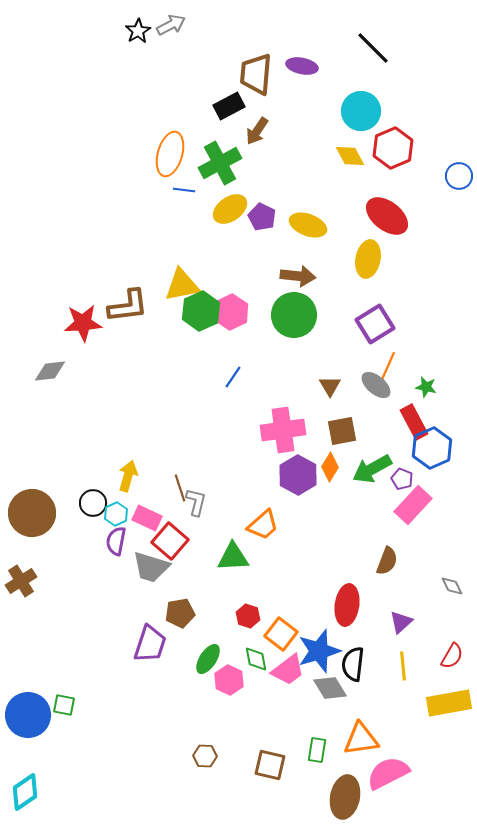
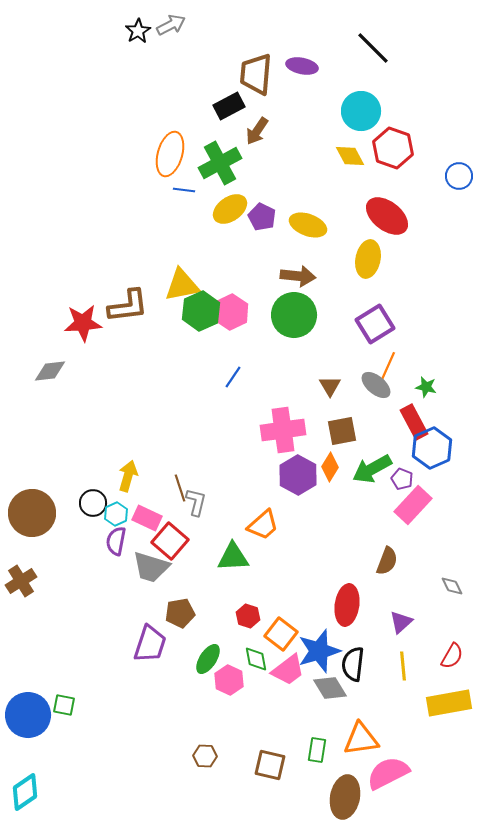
red hexagon at (393, 148): rotated 18 degrees counterclockwise
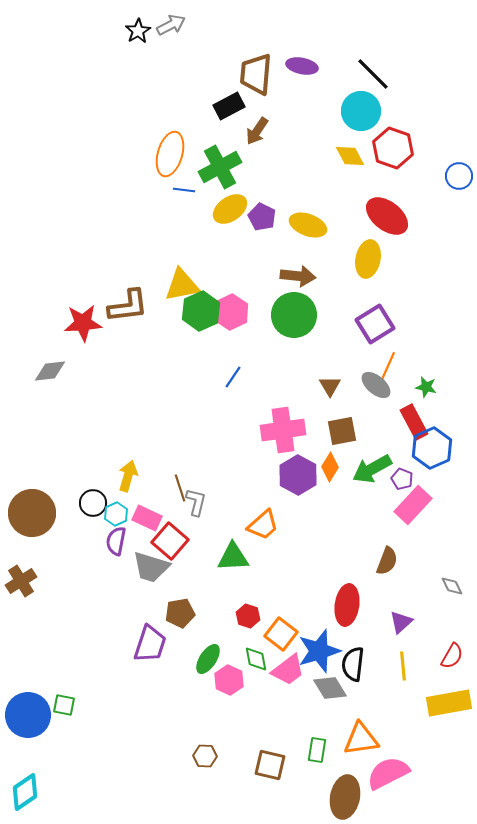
black line at (373, 48): moved 26 px down
green cross at (220, 163): moved 4 px down
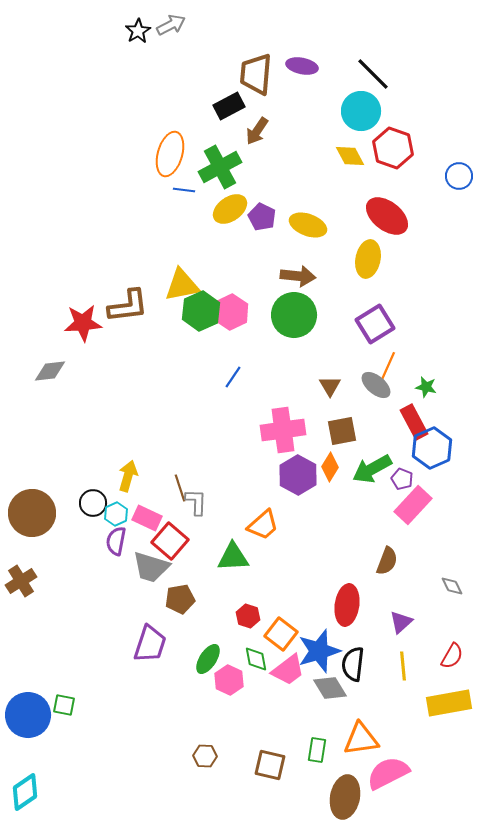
gray L-shape at (196, 502): rotated 12 degrees counterclockwise
brown pentagon at (180, 613): moved 14 px up
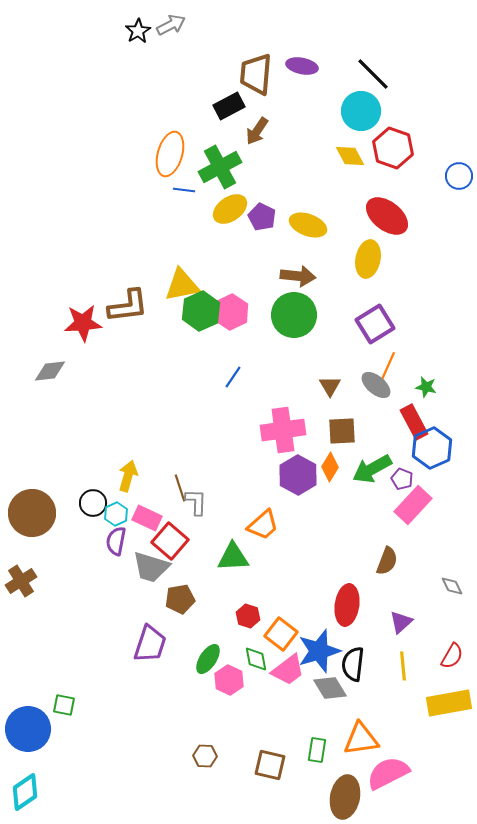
brown square at (342, 431): rotated 8 degrees clockwise
blue circle at (28, 715): moved 14 px down
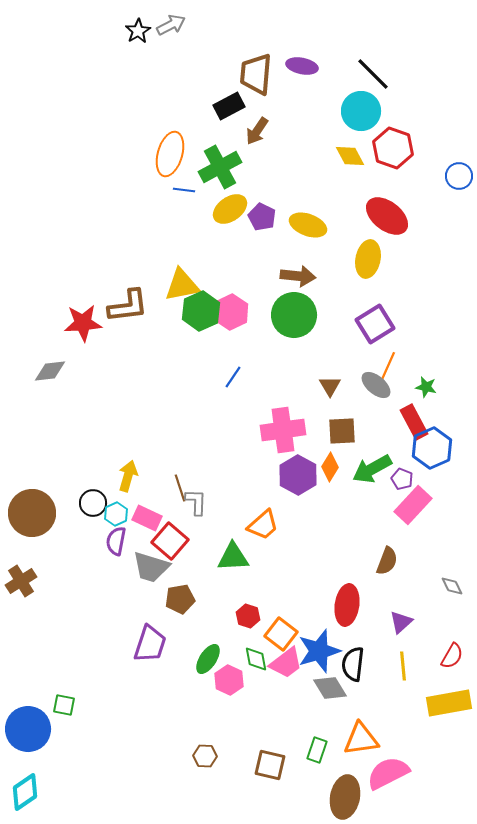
pink trapezoid at (288, 670): moved 2 px left, 7 px up
green rectangle at (317, 750): rotated 10 degrees clockwise
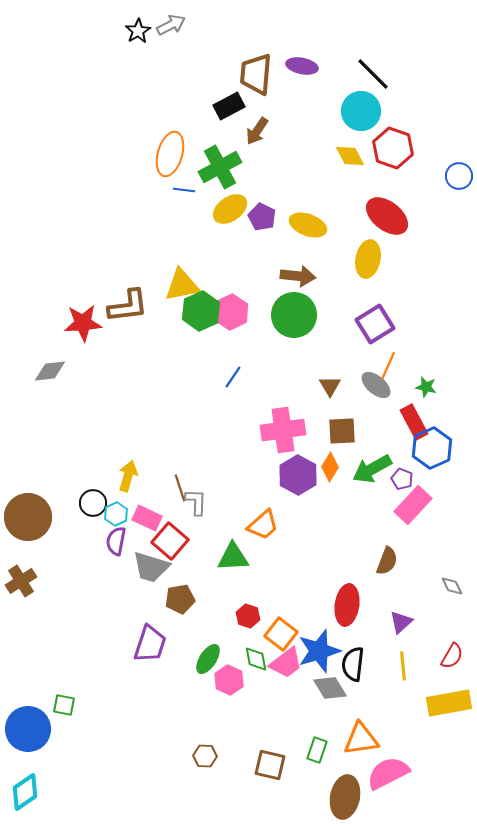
brown circle at (32, 513): moved 4 px left, 4 px down
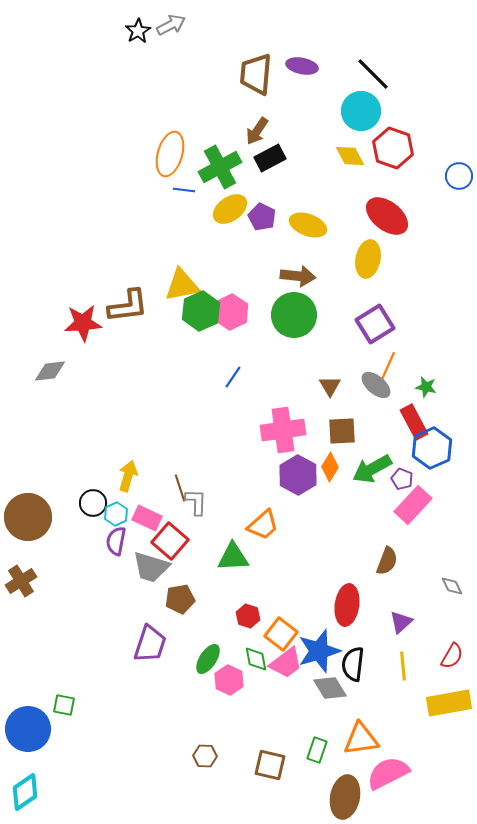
black rectangle at (229, 106): moved 41 px right, 52 px down
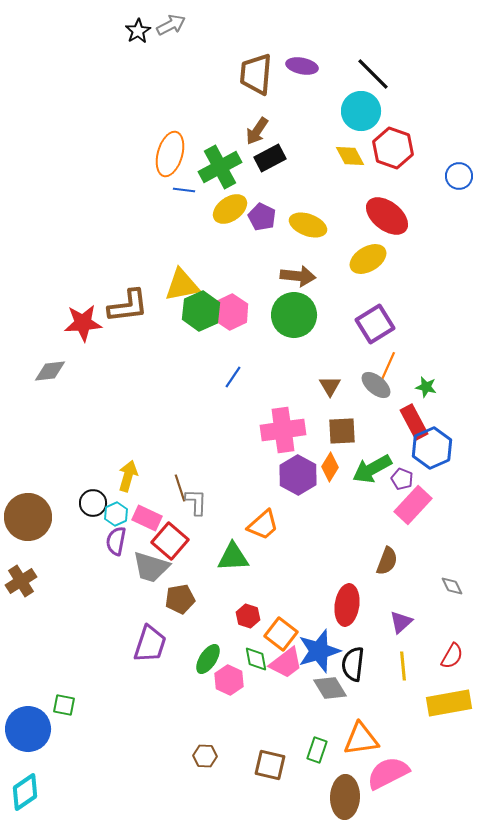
yellow ellipse at (368, 259): rotated 48 degrees clockwise
brown ellipse at (345, 797): rotated 9 degrees counterclockwise
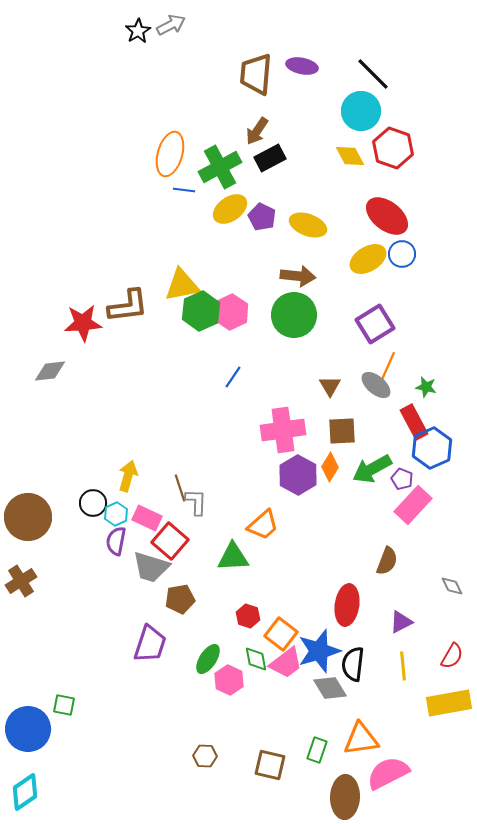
blue circle at (459, 176): moved 57 px left, 78 px down
purple triangle at (401, 622): rotated 15 degrees clockwise
